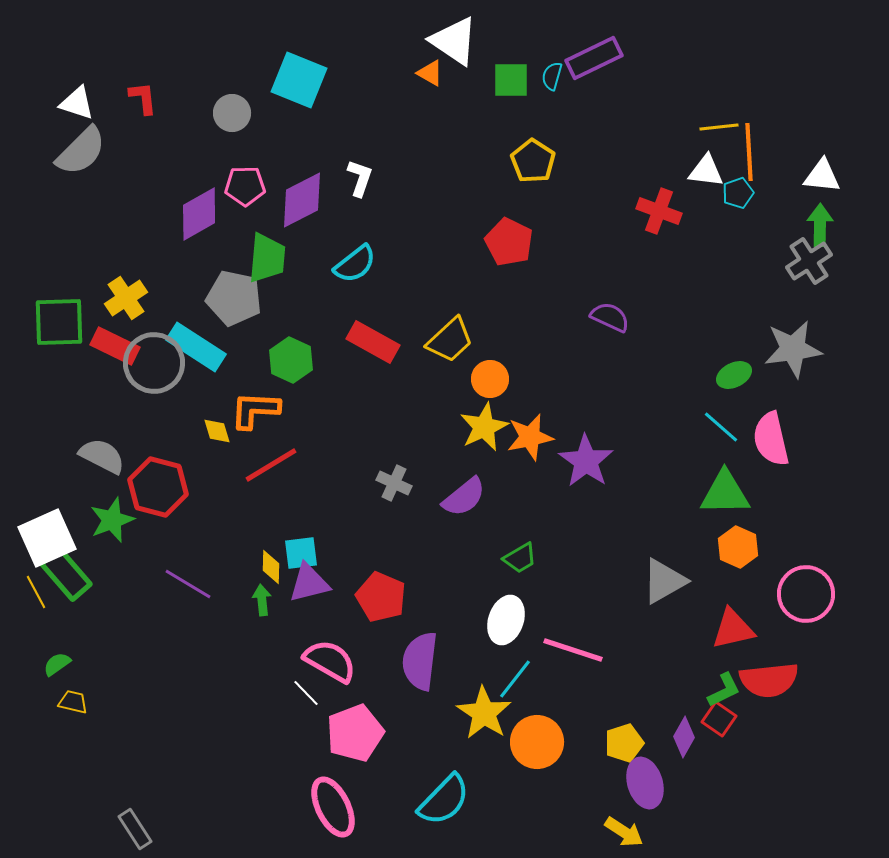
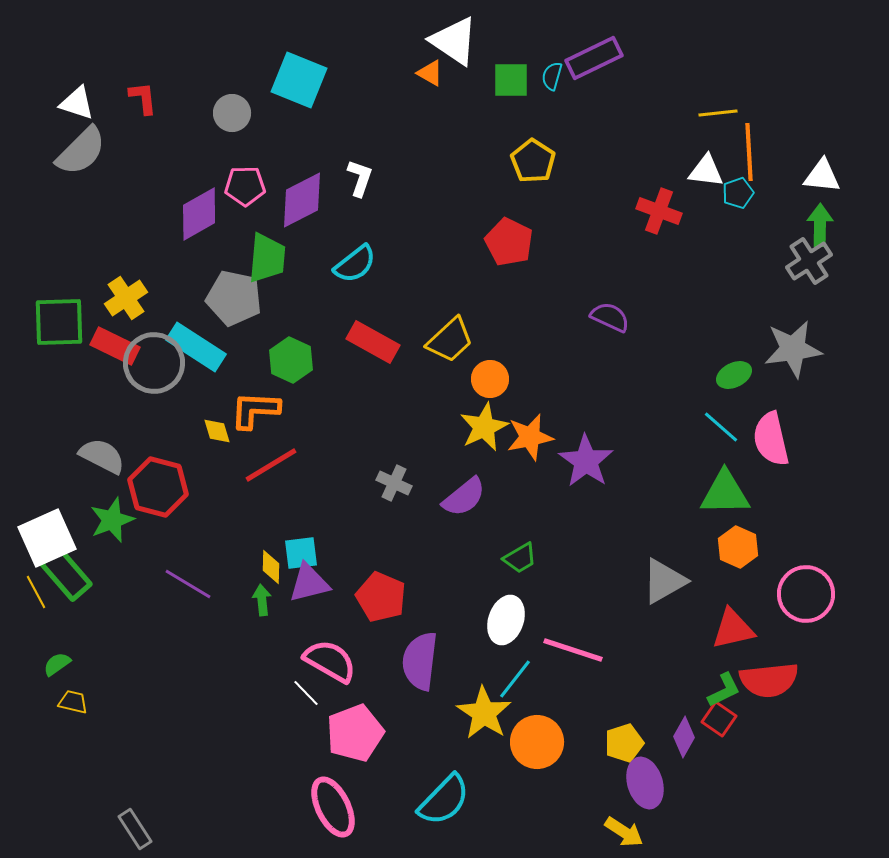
yellow line at (719, 127): moved 1 px left, 14 px up
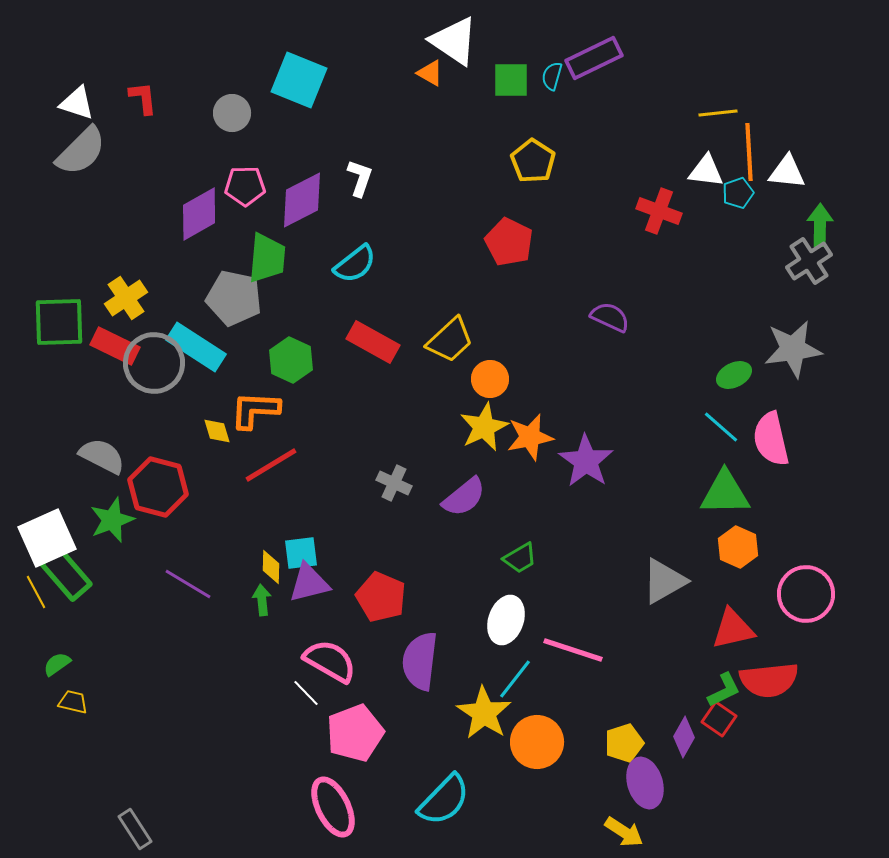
white triangle at (822, 176): moved 35 px left, 4 px up
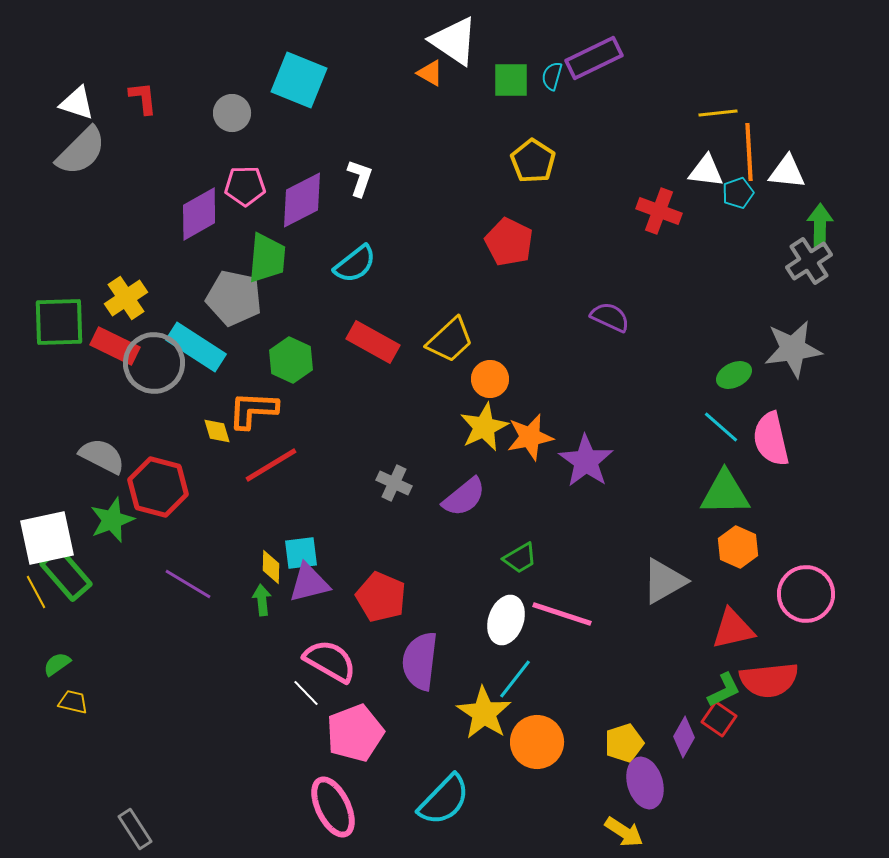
orange L-shape at (255, 410): moved 2 px left
white square at (47, 538): rotated 12 degrees clockwise
pink line at (573, 650): moved 11 px left, 36 px up
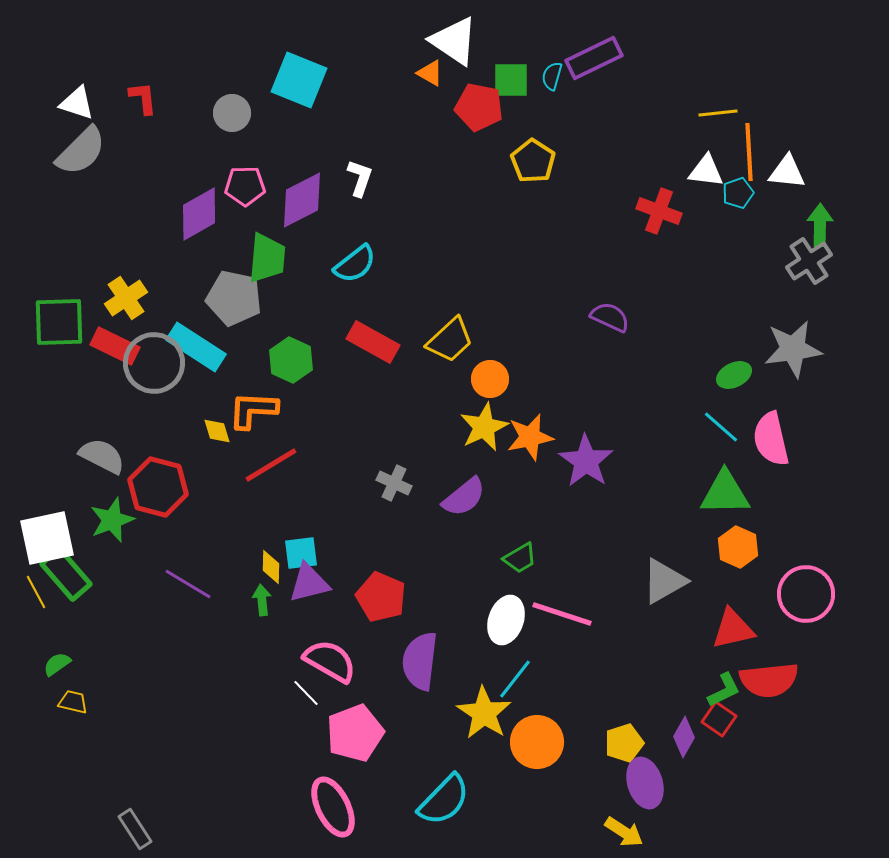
red pentagon at (509, 242): moved 30 px left, 135 px up; rotated 15 degrees counterclockwise
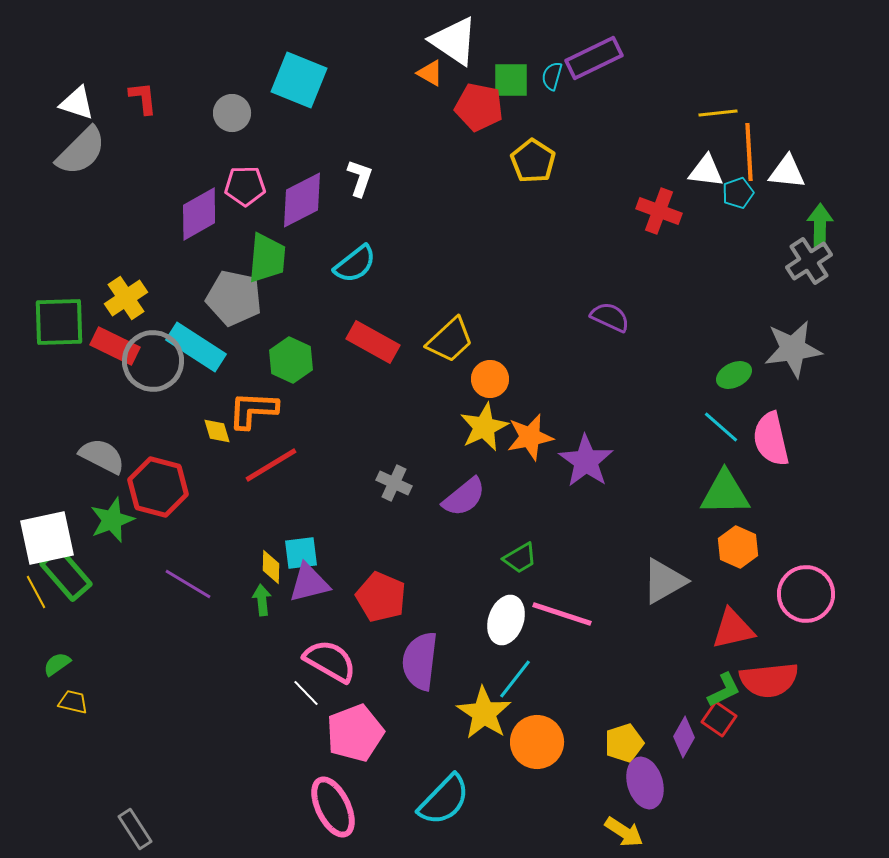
gray circle at (154, 363): moved 1 px left, 2 px up
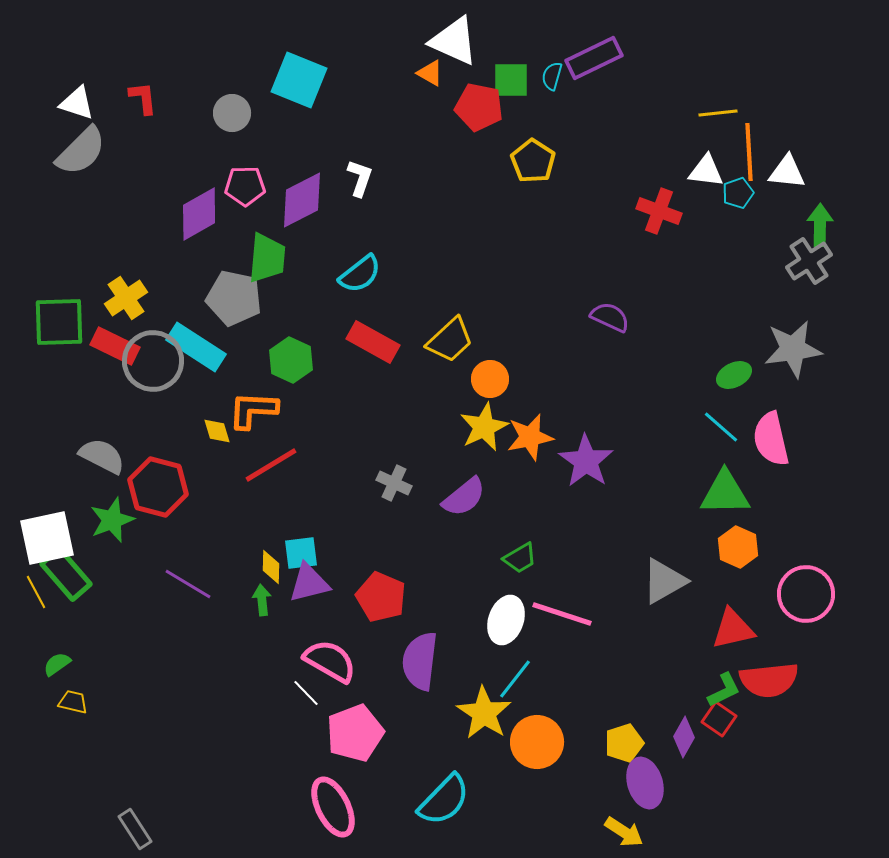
white triangle at (454, 41): rotated 10 degrees counterclockwise
cyan semicircle at (355, 264): moved 5 px right, 10 px down
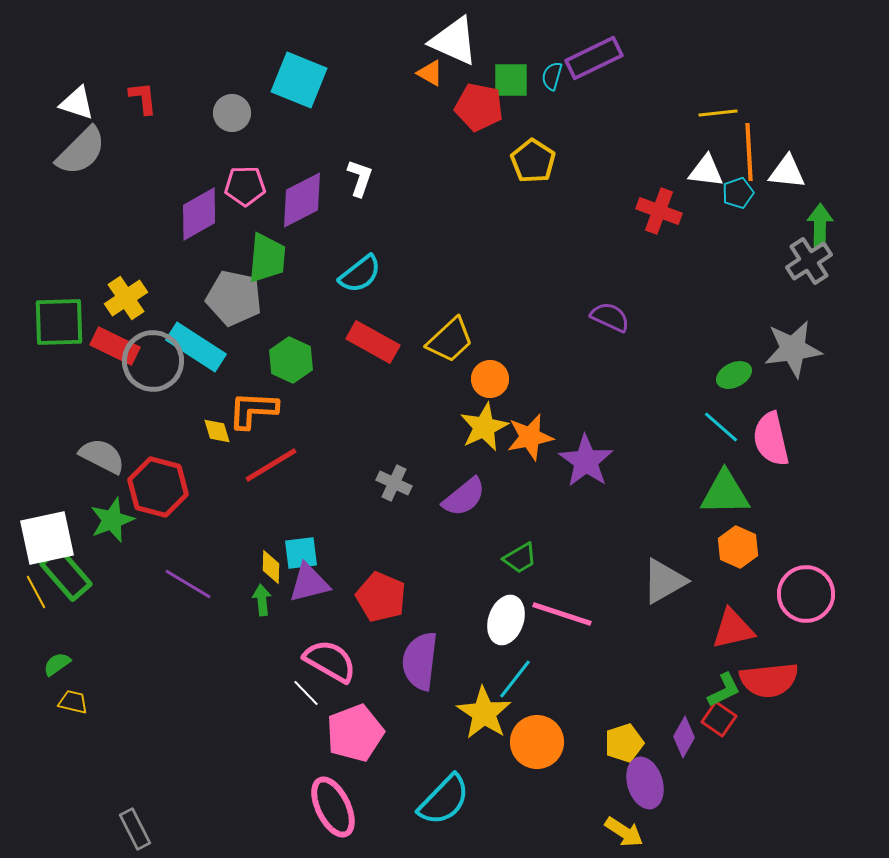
gray rectangle at (135, 829): rotated 6 degrees clockwise
